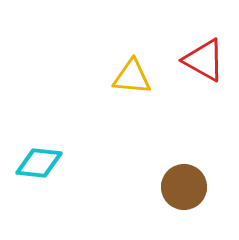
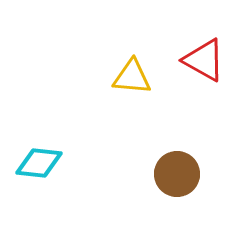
brown circle: moved 7 px left, 13 px up
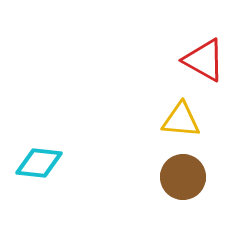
yellow triangle: moved 49 px right, 43 px down
brown circle: moved 6 px right, 3 px down
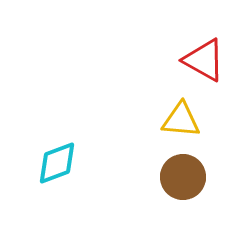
cyan diamond: moved 18 px right; rotated 27 degrees counterclockwise
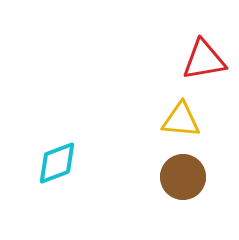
red triangle: rotated 39 degrees counterclockwise
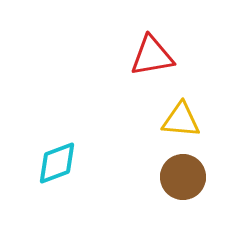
red triangle: moved 52 px left, 4 px up
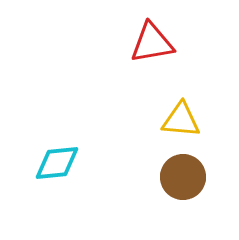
red triangle: moved 13 px up
cyan diamond: rotated 15 degrees clockwise
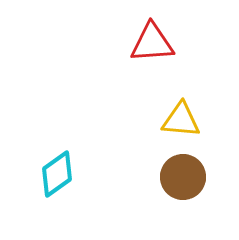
red triangle: rotated 6 degrees clockwise
cyan diamond: moved 11 px down; rotated 30 degrees counterclockwise
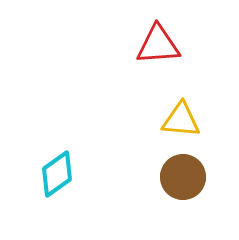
red triangle: moved 6 px right, 2 px down
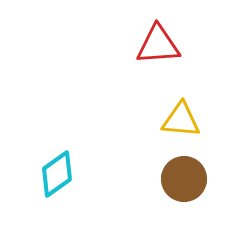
brown circle: moved 1 px right, 2 px down
